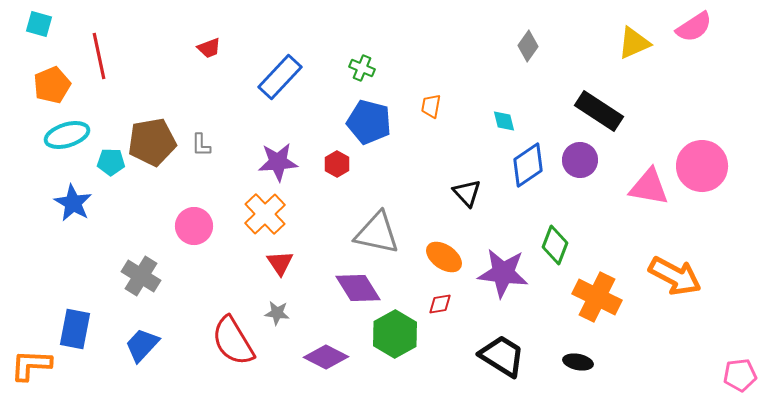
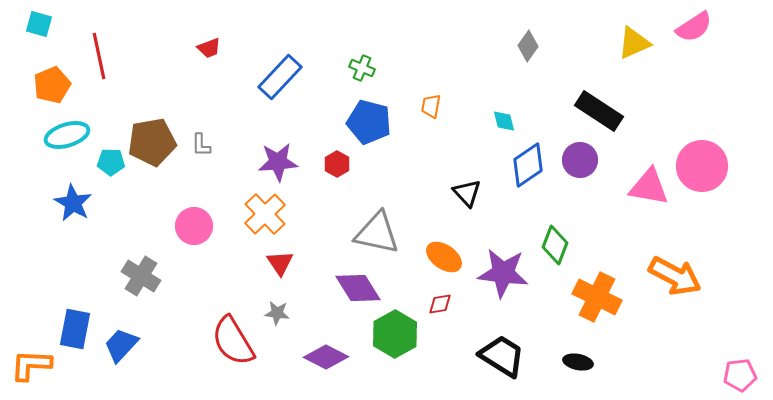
blue trapezoid at (142, 345): moved 21 px left
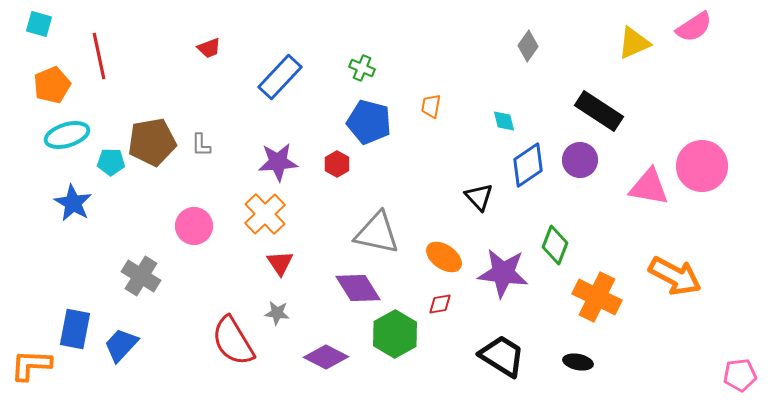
black triangle at (467, 193): moved 12 px right, 4 px down
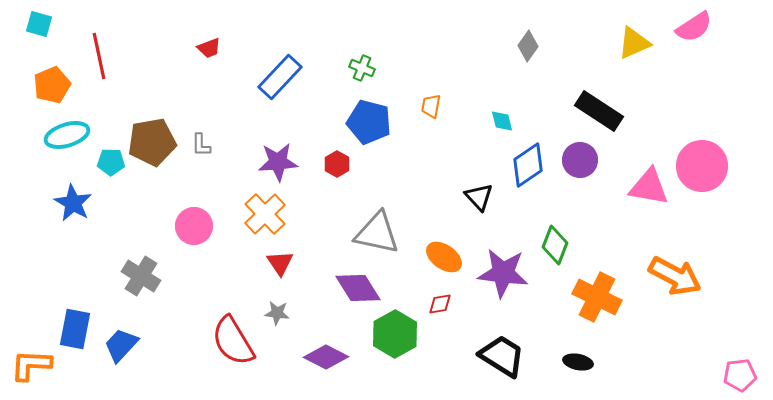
cyan diamond at (504, 121): moved 2 px left
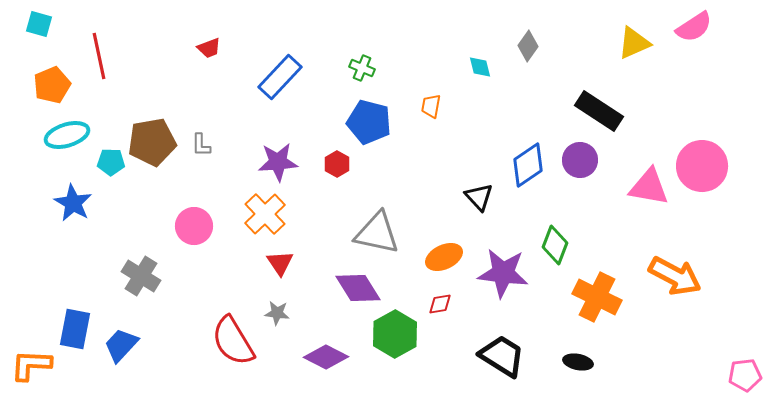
cyan diamond at (502, 121): moved 22 px left, 54 px up
orange ellipse at (444, 257): rotated 60 degrees counterclockwise
pink pentagon at (740, 375): moved 5 px right
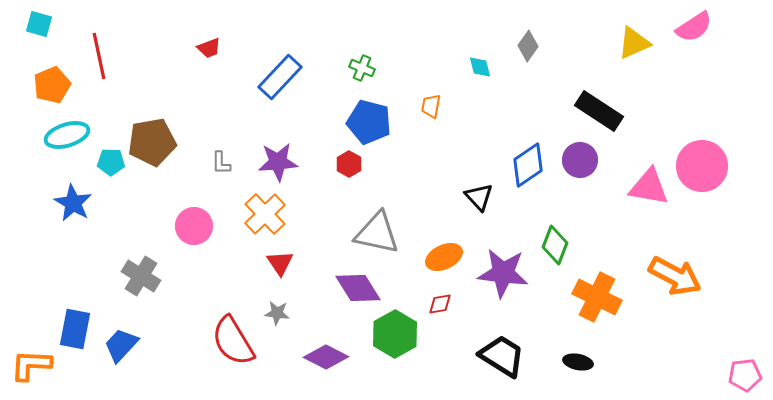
gray L-shape at (201, 145): moved 20 px right, 18 px down
red hexagon at (337, 164): moved 12 px right
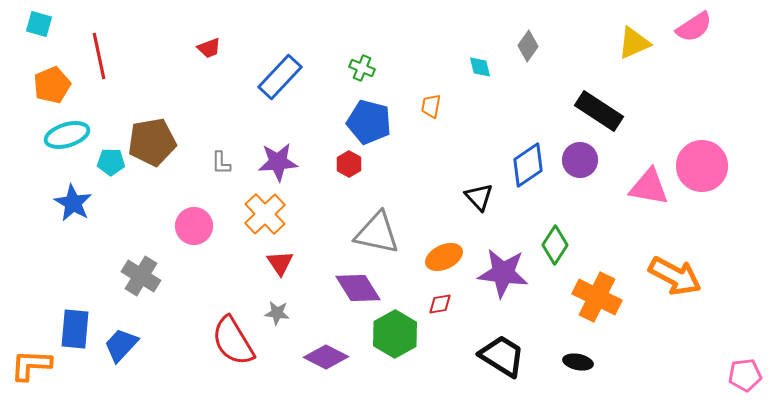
green diamond at (555, 245): rotated 12 degrees clockwise
blue rectangle at (75, 329): rotated 6 degrees counterclockwise
